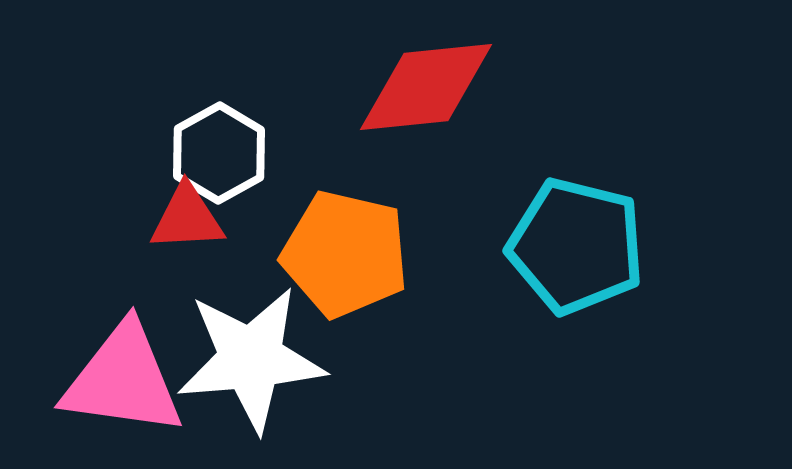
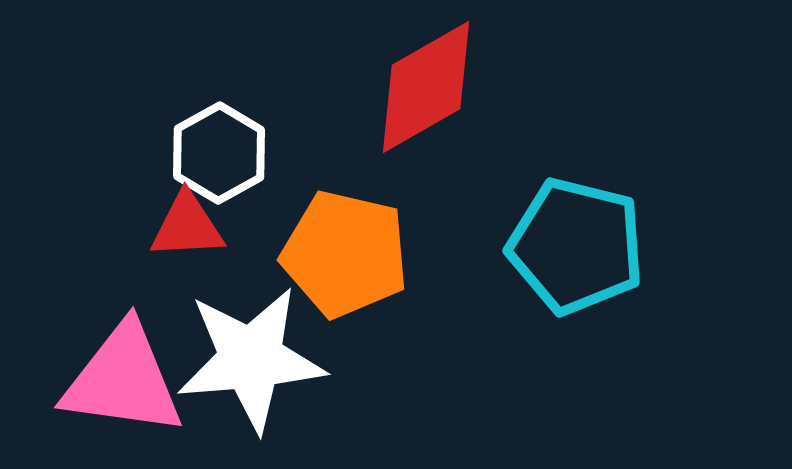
red diamond: rotated 24 degrees counterclockwise
red triangle: moved 8 px down
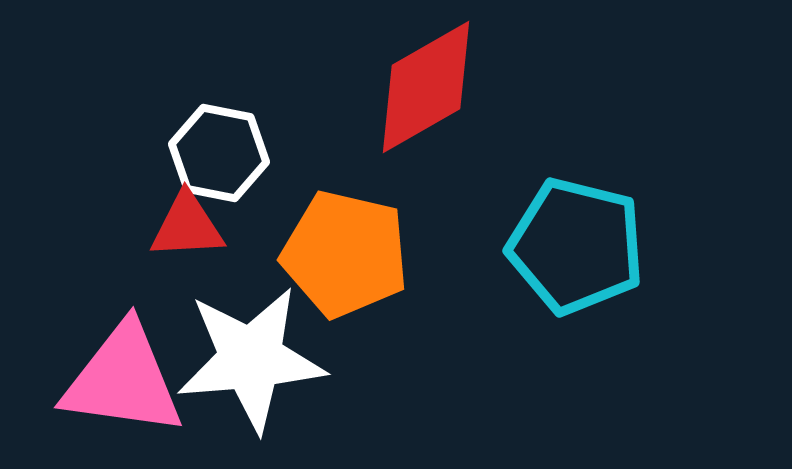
white hexagon: rotated 20 degrees counterclockwise
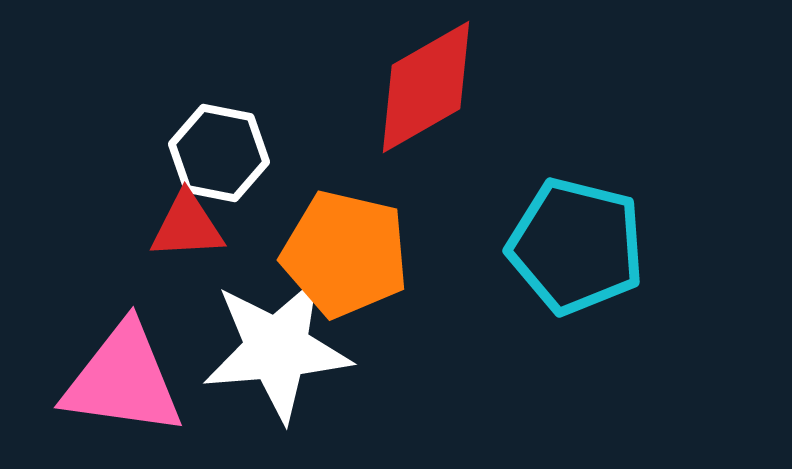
white star: moved 26 px right, 10 px up
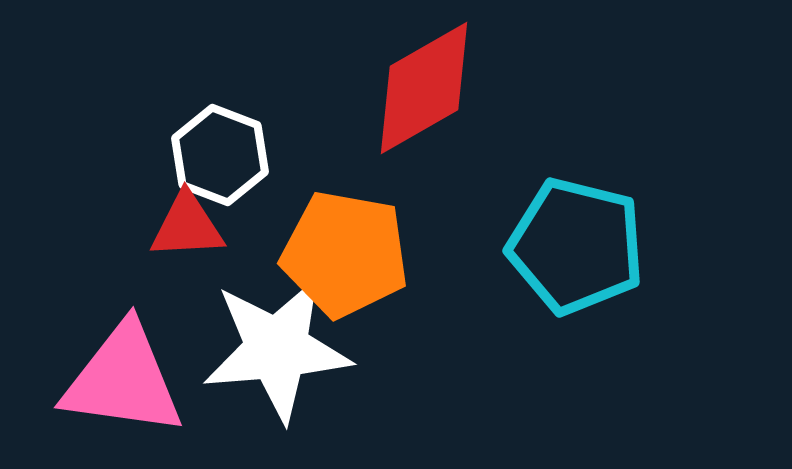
red diamond: moved 2 px left, 1 px down
white hexagon: moved 1 px right, 2 px down; rotated 10 degrees clockwise
orange pentagon: rotated 3 degrees counterclockwise
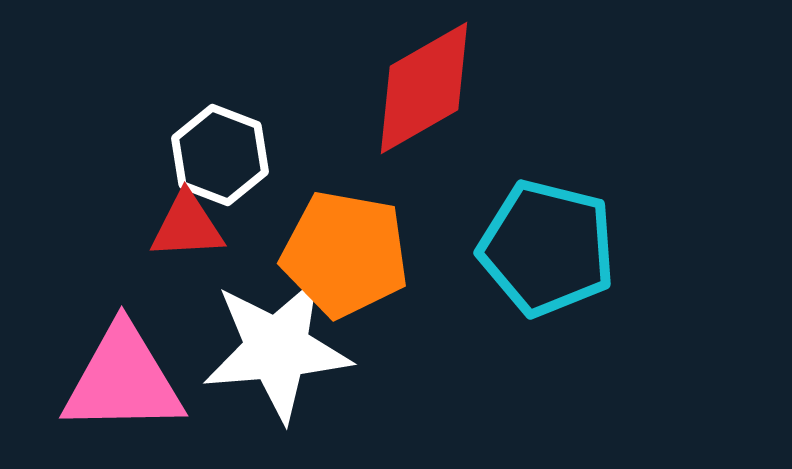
cyan pentagon: moved 29 px left, 2 px down
pink triangle: rotated 9 degrees counterclockwise
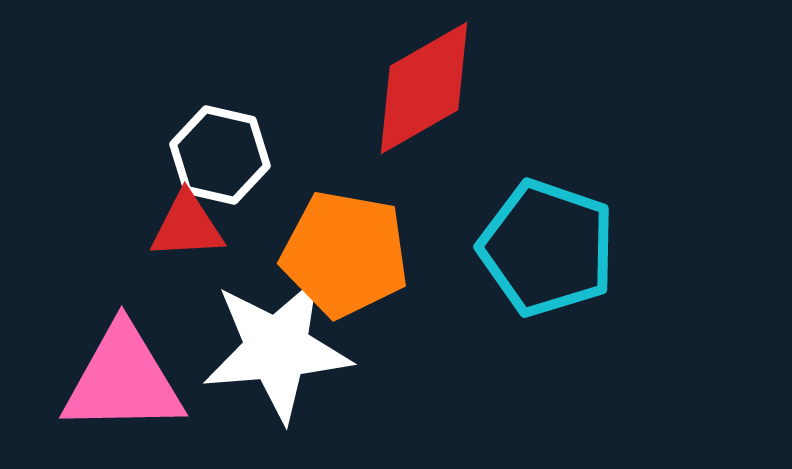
white hexagon: rotated 8 degrees counterclockwise
cyan pentagon: rotated 5 degrees clockwise
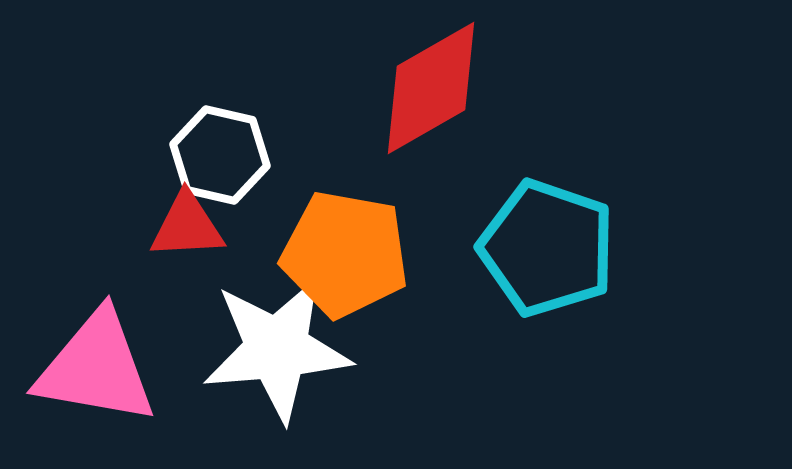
red diamond: moved 7 px right
pink triangle: moved 27 px left, 12 px up; rotated 11 degrees clockwise
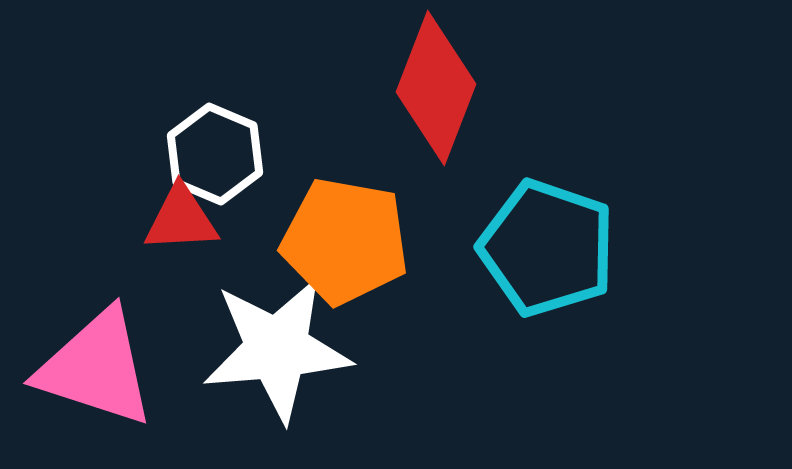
red diamond: moved 5 px right; rotated 39 degrees counterclockwise
white hexagon: moved 5 px left, 1 px up; rotated 10 degrees clockwise
red triangle: moved 6 px left, 7 px up
orange pentagon: moved 13 px up
pink triangle: rotated 8 degrees clockwise
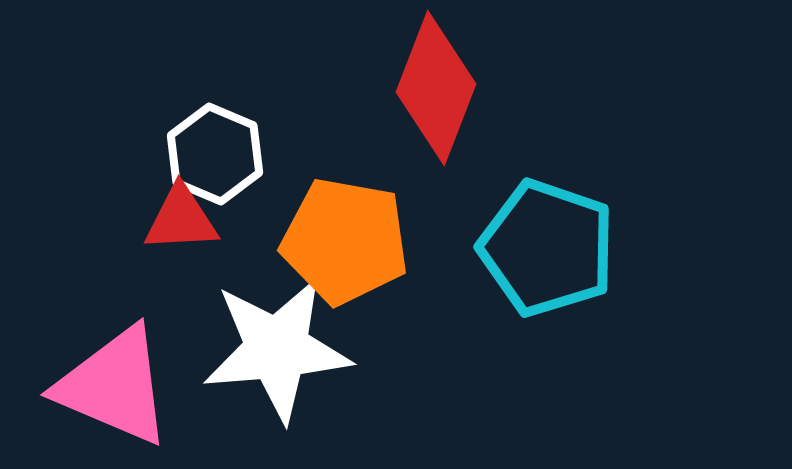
pink triangle: moved 18 px right, 18 px down; rotated 5 degrees clockwise
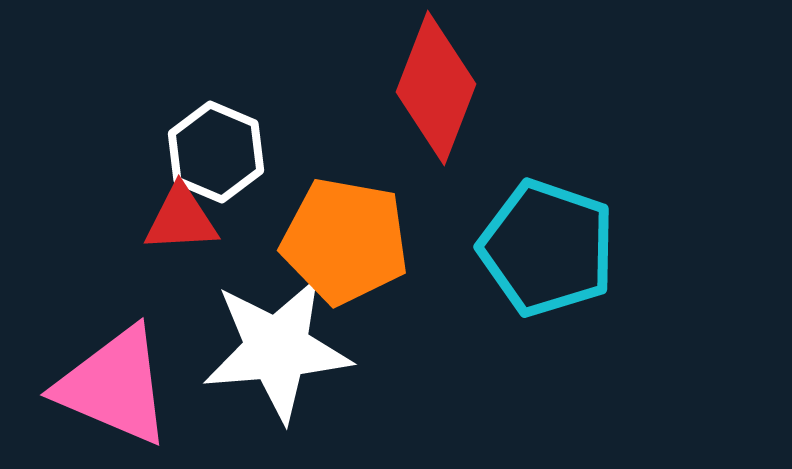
white hexagon: moved 1 px right, 2 px up
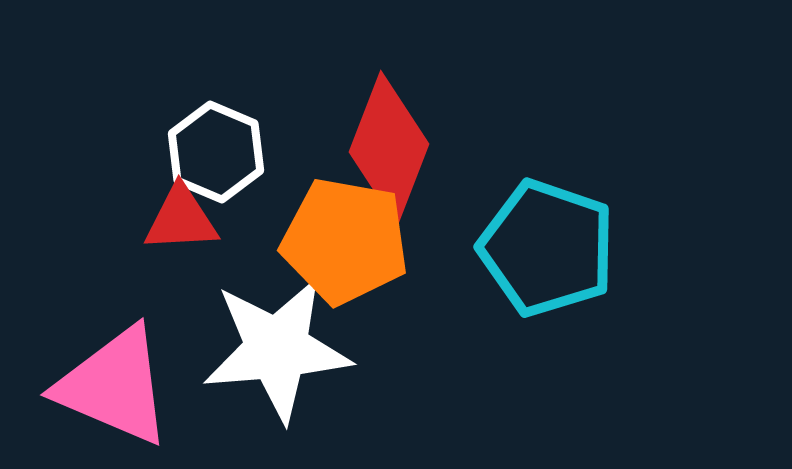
red diamond: moved 47 px left, 60 px down
